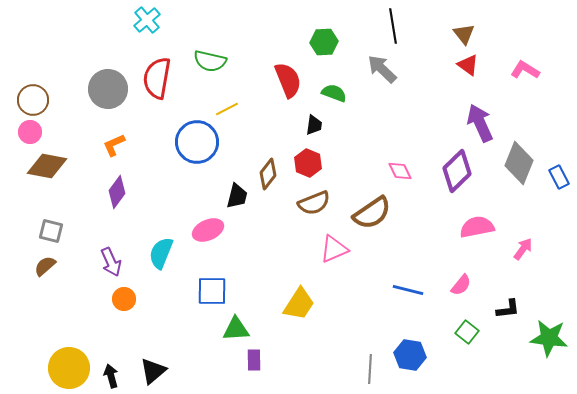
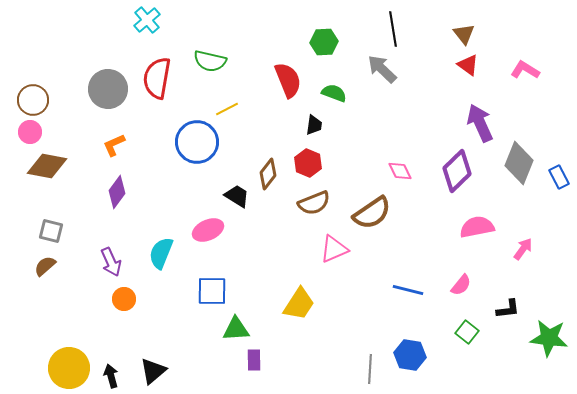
black line at (393, 26): moved 3 px down
black trapezoid at (237, 196): rotated 72 degrees counterclockwise
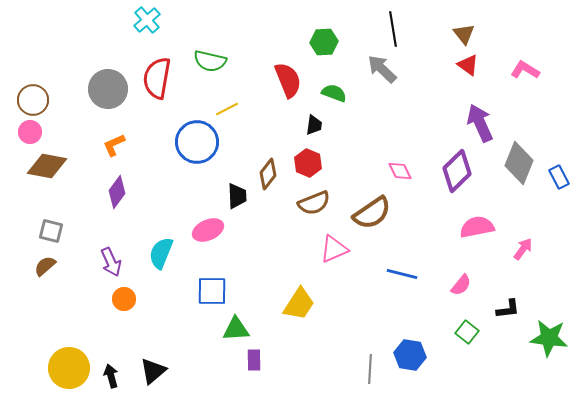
black trapezoid at (237, 196): rotated 56 degrees clockwise
blue line at (408, 290): moved 6 px left, 16 px up
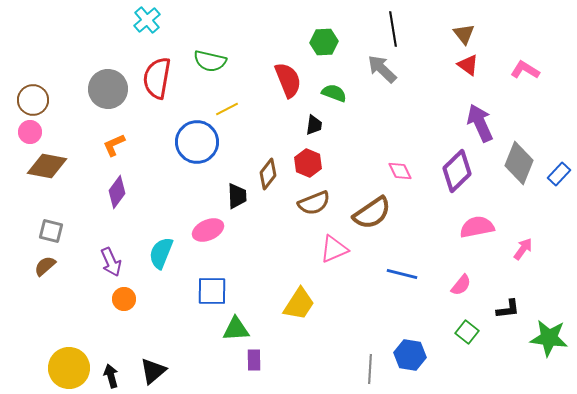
blue rectangle at (559, 177): moved 3 px up; rotated 70 degrees clockwise
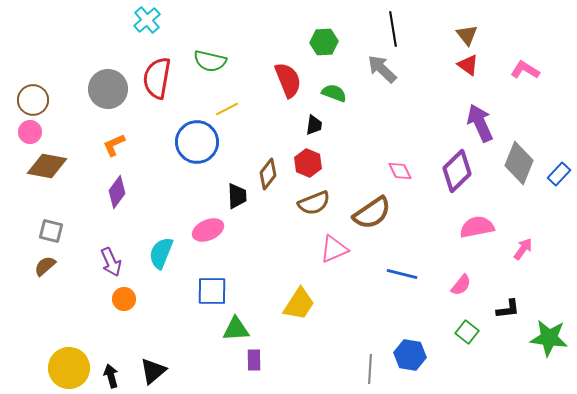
brown triangle at (464, 34): moved 3 px right, 1 px down
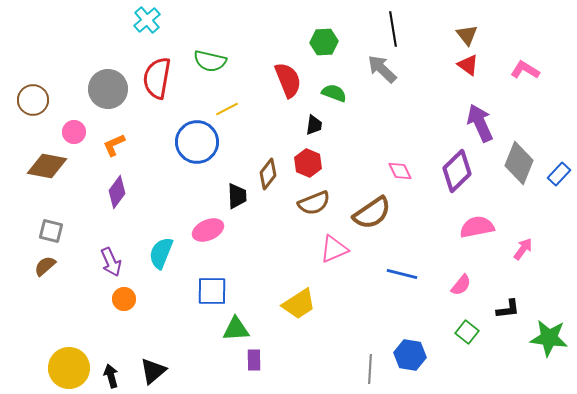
pink circle at (30, 132): moved 44 px right
yellow trapezoid at (299, 304): rotated 24 degrees clockwise
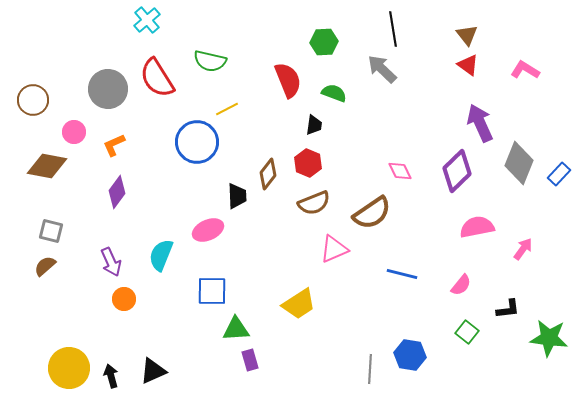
red semicircle at (157, 78): rotated 42 degrees counterclockwise
cyan semicircle at (161, 253): moved 2 px down
purple rectangle at (254, 360): moved 4 px left; rotated 15 degrees counterclockwise
black triangle at (153, 371): rotated 16 degrees clockwise
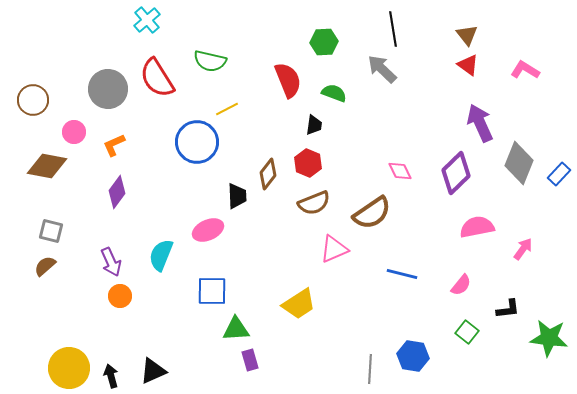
purple diamond at (457, 171): moved 1 px left, 2 px down
orange circle at (124, 299): moved 4 px left, 3 px up
blue hexagon at (410, 355): moved 3 px right, 1 px down
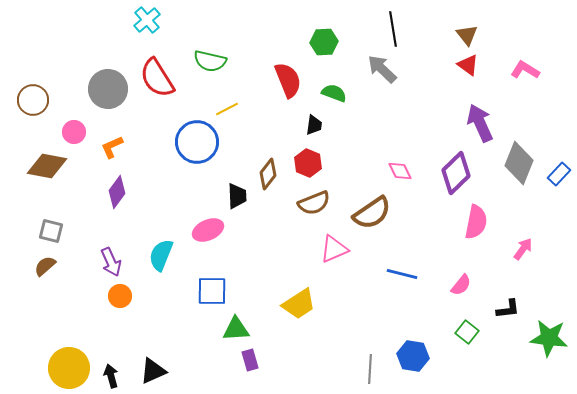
orange L-shape at (114, 145): moved 2 px left, 2 px down
pink semicircle at (477, 227): moved 1 px left, 5 px up; rotated 112 degrees clockwise
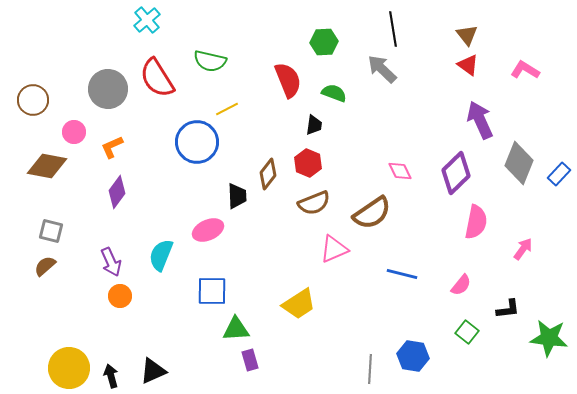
purple arrow at (480, 123): moved 3 px up
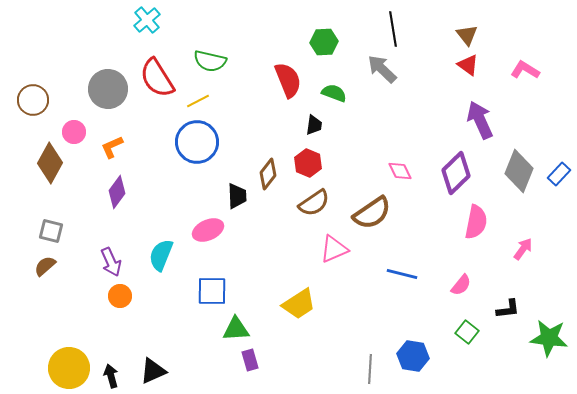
yellow line at (227, 109): moved 29 px left, 8 px up
gray diamond at (519, 163): moved 8 px down
brown diamond at (47, 166): moved 3 px right, 3 px up; rotated 72 degrees counterclockwise
brown semicircle at (314, 203): rotated 12 degrees counterclockwise
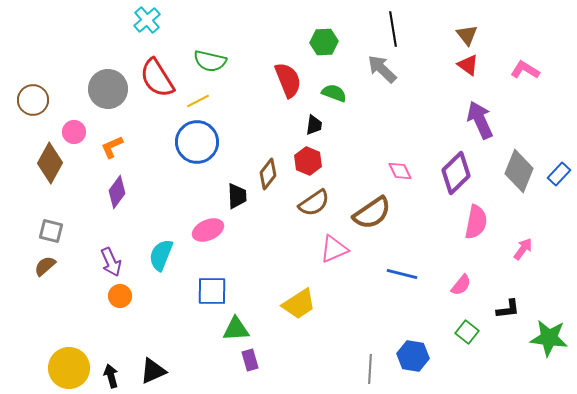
red hexagon at (308, 163): moved 2 px up
